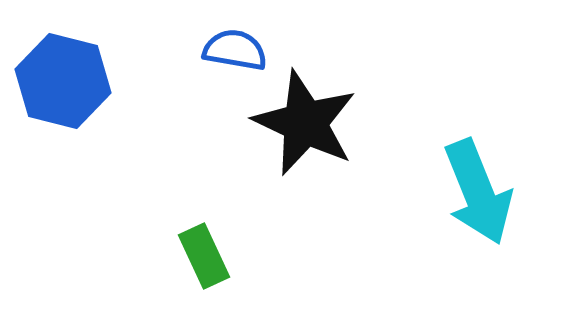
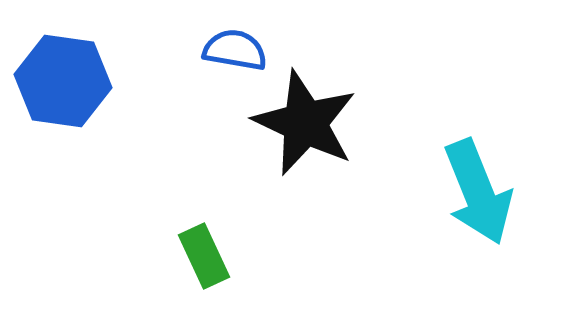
blue hexagon: rotated 6 degrees counterclockwise
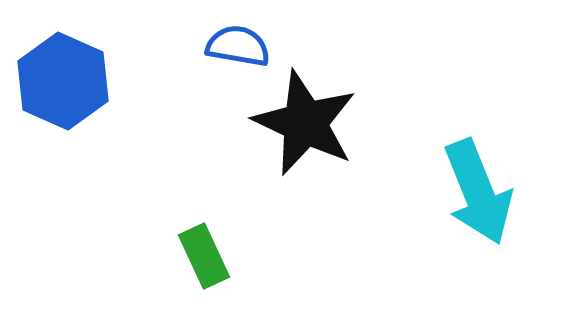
blue semicircle: moved 3 px right, 4 px up
blue hexagon: rotated 16 degrees clockwise
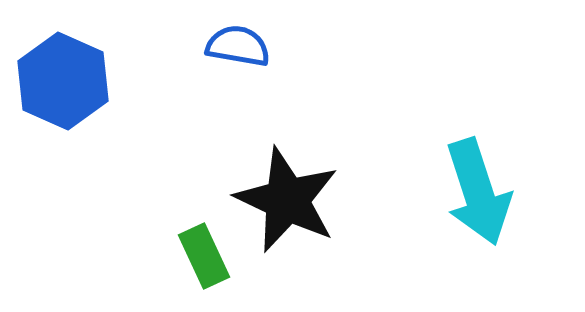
black star: moved 18 px left, 77 px down
cyan arrow: rotated 4 degrees clockwise
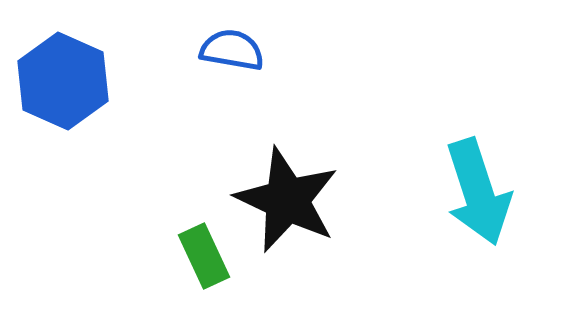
blue semicircle: moved 6 px left, 4 px down
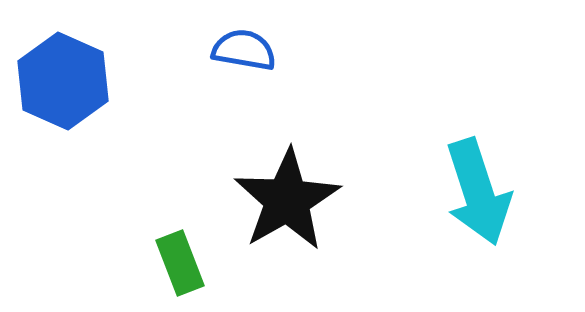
blue semicircle: moved 12 px right
black star: rotated 17 degrees clockwise
green rectangle: moved 24 px left, 7 px down; rotated 4 degrees clockwise
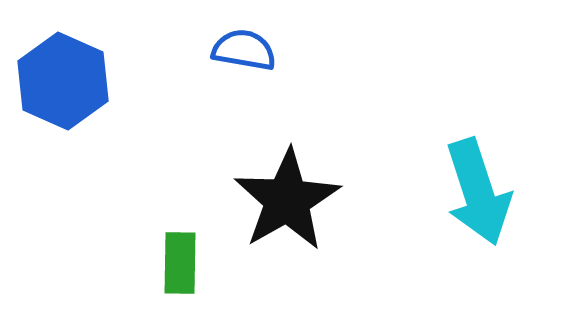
green rectangle: rotated 22 degrees clockwise
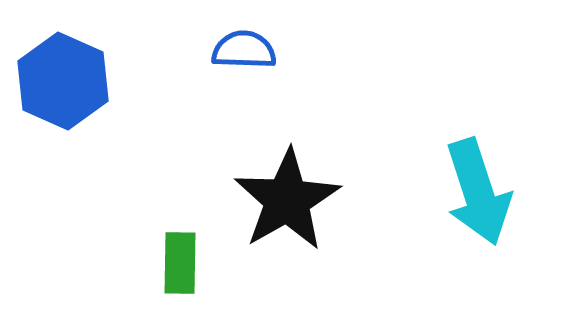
blue semicircle: rotated 8 degrees counterclockwise
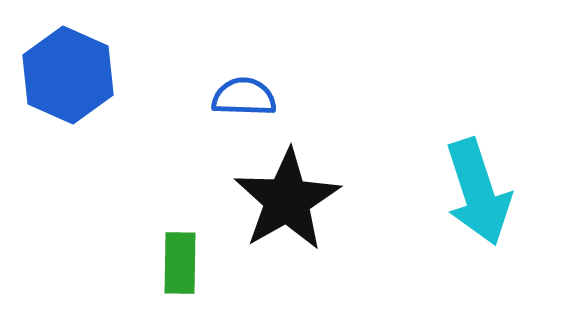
blue semicircle: moved 47 px down
blue hexagon: moved 5 px right, 6 px up
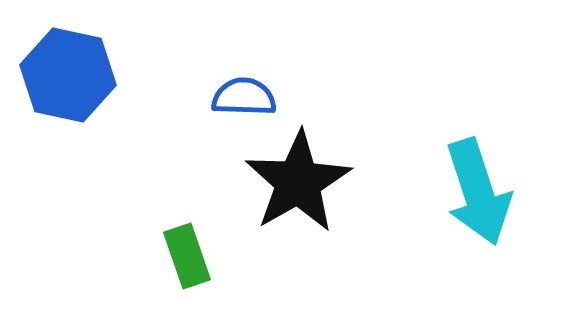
blue hexagon: rotated 12 degrees counterclockwise
black star: moved 11 px right, 18 px up
green rectangle: moved 7 px right, 7 px up; rotated 20 degrees counterclockwise
